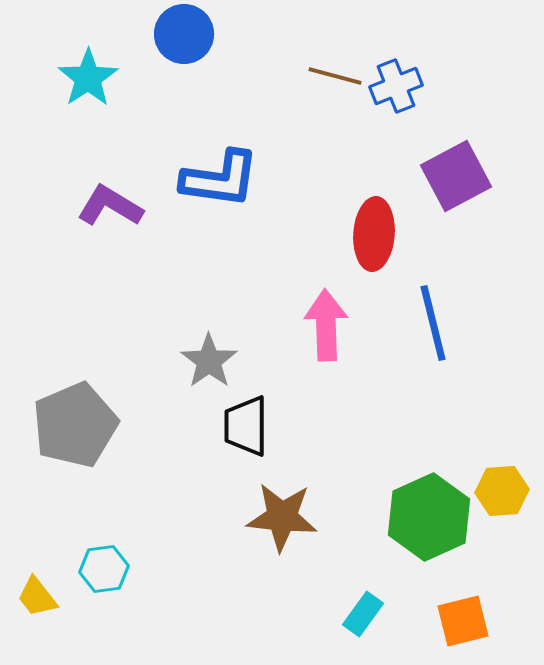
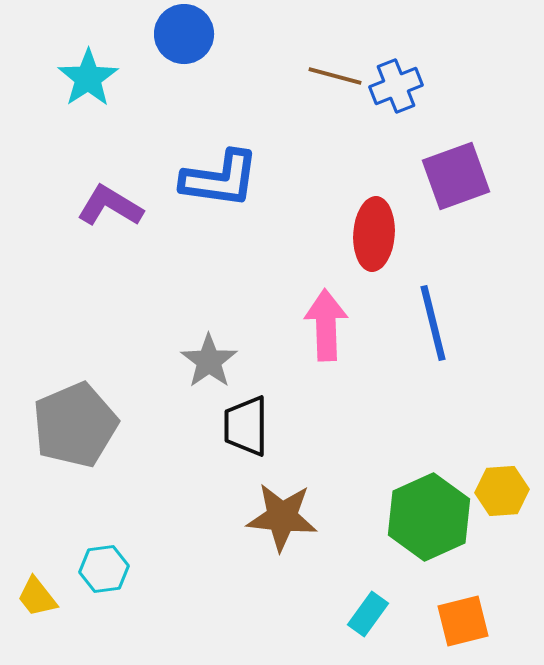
purple square: rotated 8 degrees clockwise
cyan rectangle: moved 5 px right
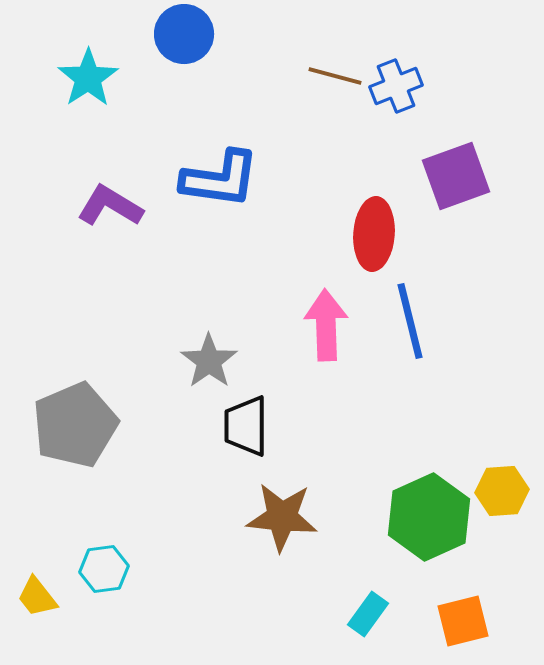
blue line: moved 23 px left, 2 px up
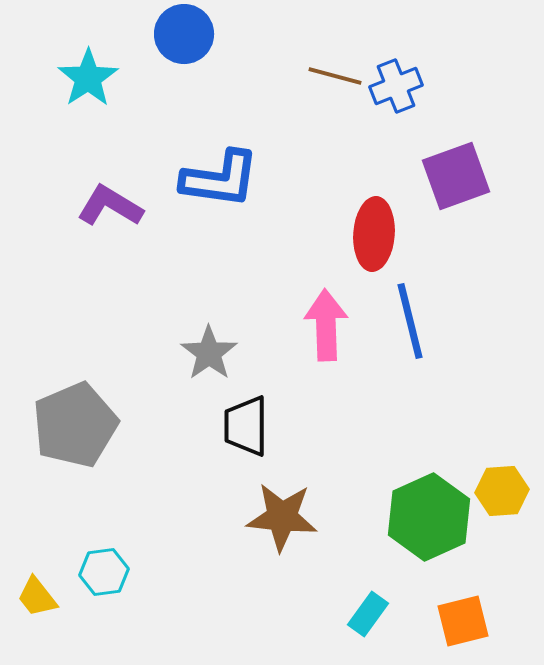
gray star: moved 8 px up
cyan hexagon: moved 3 px down
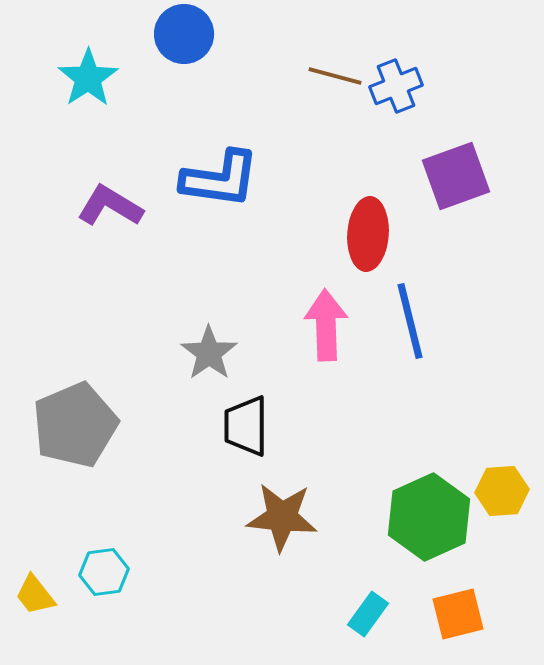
red ellipse: moved 6 px left
yellow trapezoid: moved 2 px left, 2 px up
orange square: moved 5 px left, 7 px up
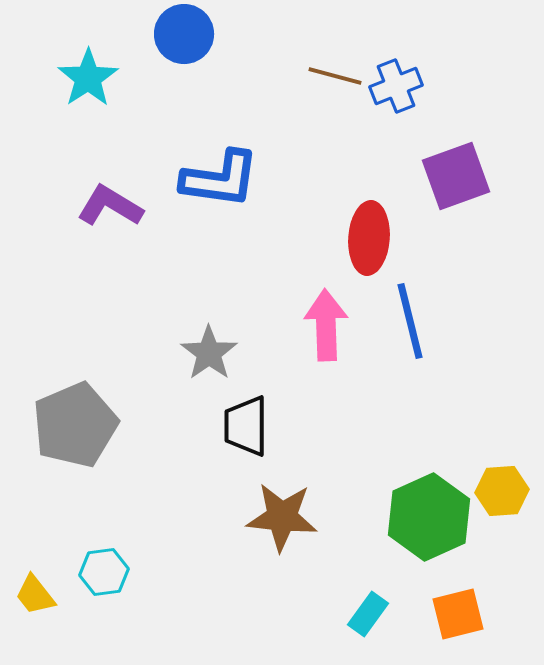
red ellipse: moved 1 px right, 4 px down
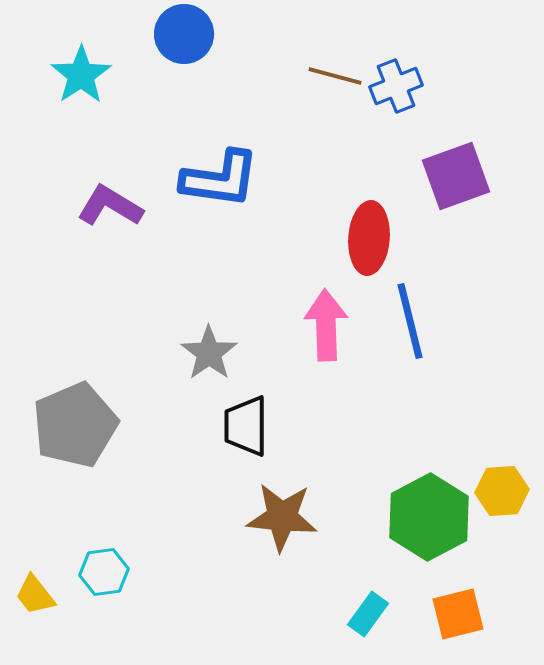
cyan star: moved 7 px left, 3 px up
green hexagon: rotated 4 degrees counterclockwise
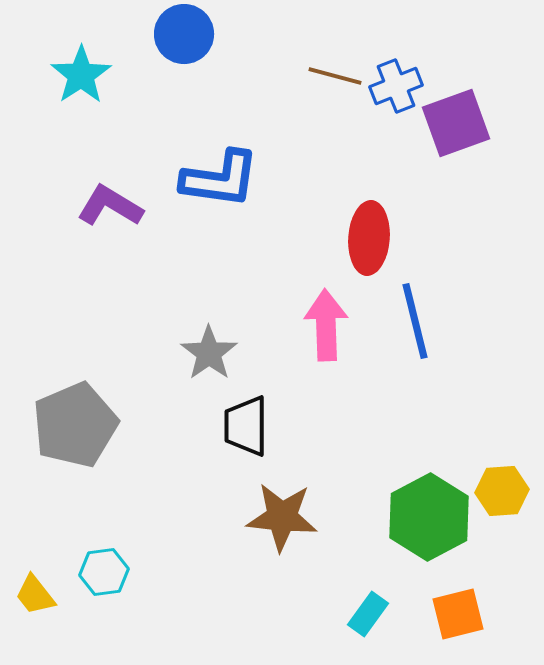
purple square: moved 53 px up
blue line: moved 5 px right
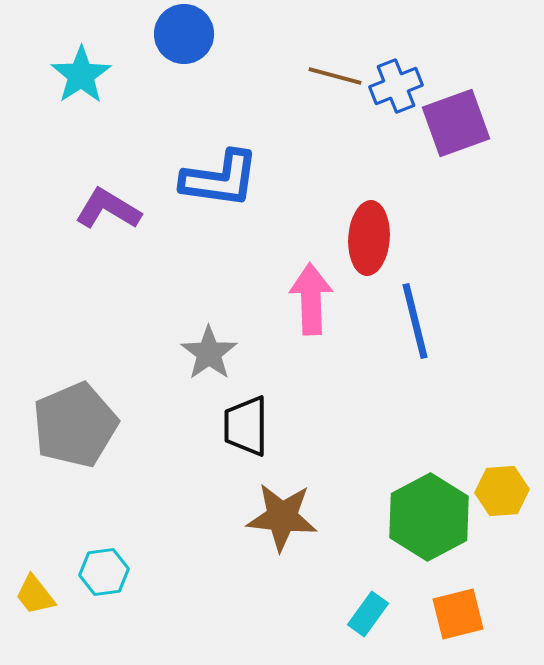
purple L-shape: moved 2 px left, 3 px down
pink arrow: moved 15 px left, 26 px up
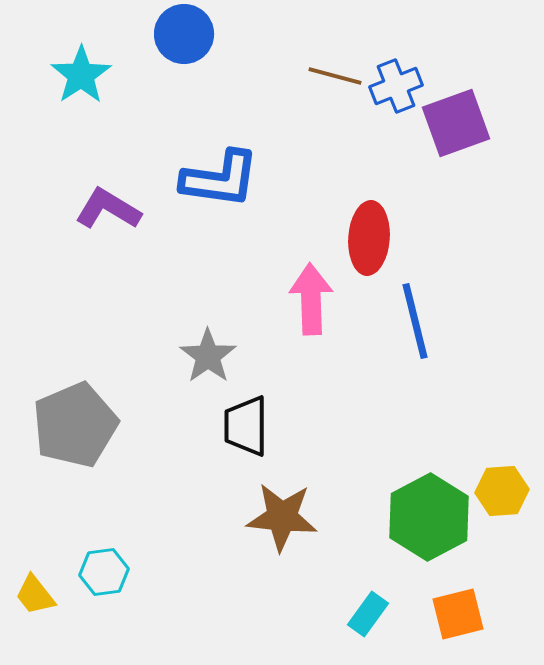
gray star: moved 1 px left, 3 px down
